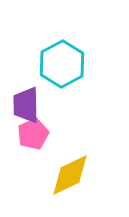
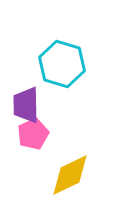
cyan hexagon: rotated 15 degrees counterclockwise
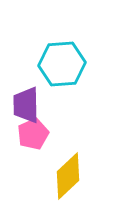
cyan hexagon: rotated 21 degrees counterclockwise
yellow diamond: moved 2 px left, 1 px down; rotated 18 degrees counterclockwise
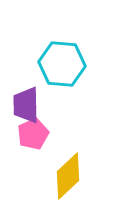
cyan hexagon: rotated 9 degrees clockwise
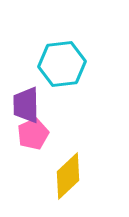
cyan hexagon: rotated 12 degrees counterclockwise
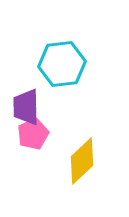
purple trapezoid: moved 2 px down
yellow diamond: moved 14 px right, 15 px up
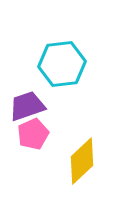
purple trapezoid: moved 1 px right, 1 px up; rotated 72 degrees clockwise
